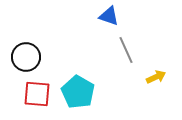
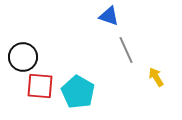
black circle: moved 3 px left
yellow arrow: rotated 96 degrees counterclockwise
red square: moved 3 px right, 8 px up
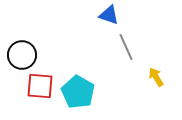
blue triangle: moved 1 px up
gray line: moved 3 px up
black circle: moved 1 px left, 2 px up
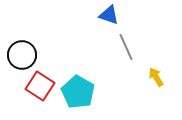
red square: rotated 28 degrees clockwise
